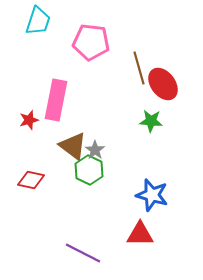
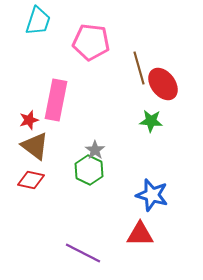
brown triangle: moved 38 px left
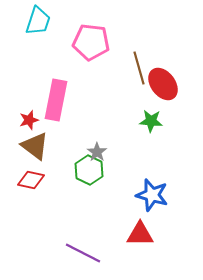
gray star: moved 2 px right, 2 px down
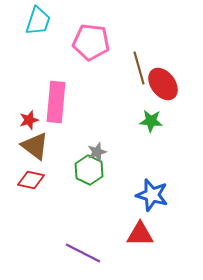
pink rectangle: moved 2 px down; rotated 6 degrees counterclockwise
gray star: rotated 18 degrees clockwise
